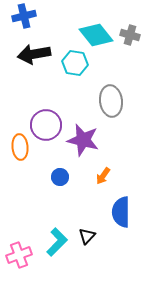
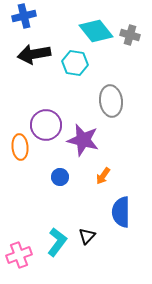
cyan diamond: moved 4 px up
cyan L-shape: rotated 8 degrees counterclockwise
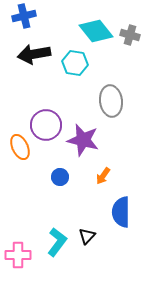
orange ellipse: rotated 20 degrees counterclockwise
pink cross: moved 1 px left; rotated 20 degrees clockwise
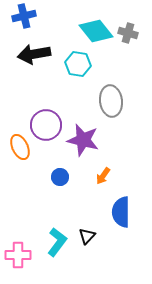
gray cross: moved 2 px left, 2 px up
cyan hexagon: moved 3 px right, 1 px down
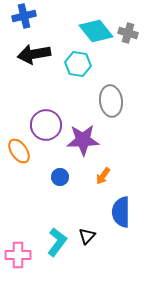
purple star: rotated 16 degrees counterclockwise
orange ellipse: moved 1 px left, 4 px down; rotated 10 degrees counterclockwise
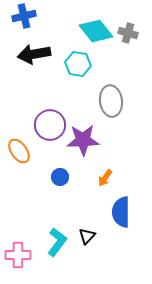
purple circle: moved 4 px right
orange arrow: moved 2 px right, 2 px down
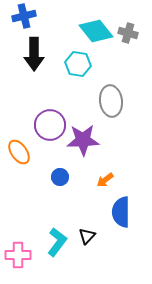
black arrow: rotated 80 degrees counterclockwise
orange ellipse: moved 1 px down
orange arrow: moved 2 px down; rotated 18 degrees clockwise
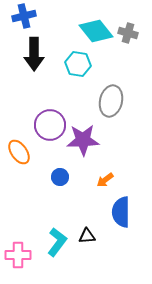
gray ellipse: rotated 20 degrees clockwise
black triangle: rotated 42 degrees clockwise
